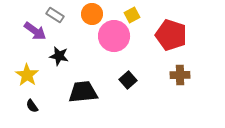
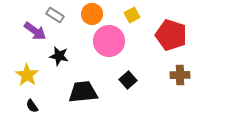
pink circle: moved 5 px left, 5 px down
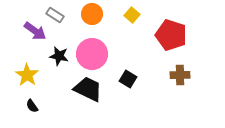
yellow square: rotated 21 degrees counterclockwise
pink circle: moved 17 px left, 13 px down
black square: moved 1 px up; rotated 18 degrees counterclockwise
black trapezoid: moved 5 px right, 3 px up; rotated 32 degrees clockwise
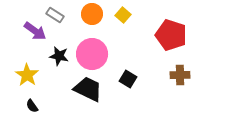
yellow square: moved 9 px left
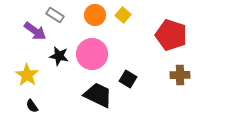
orange circle: moved 3 px right, 1 px down
black trapezoid: moved 10 px right, 6 px down
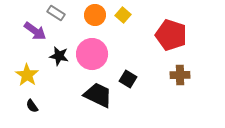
gray rectangle: moved 1 px right, 2 px up
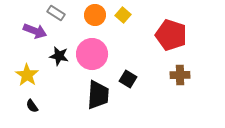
purple arrow: rotated 15 degrees counterclockwise
black trapezoid: rotated 68 degrees clockwise
